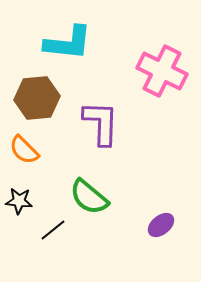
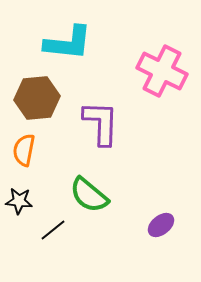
orange semicircle: rotated 56 degrees clockwise
green semicircle: moved 2 px up
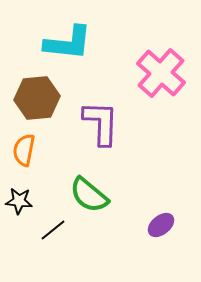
pink cross: moved 1 px left, 2 px down; rotated 15 degrees clockwise
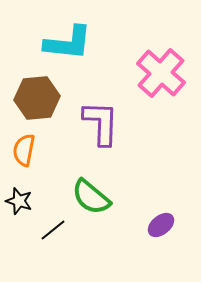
green semicircle: moved 2 px right, 2 px down
black star: rotated 12 degrees clockwise
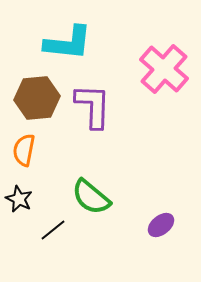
pink cross: moved 3 px right, 4 px up
purple L-shape: moved 8 px left, 17 px up
black star: moved 2 px up; rotated 8 degrees clockwise
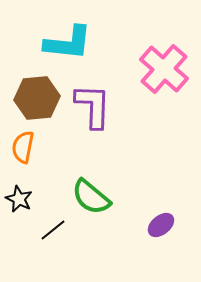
orange semicircle: moved 1 px left, 3 px up
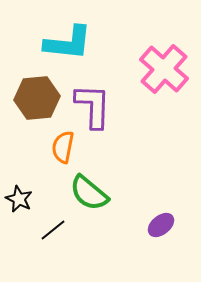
orange semicircle: moved 40 px right
green semicircle: moved 2 px left, 4 px up
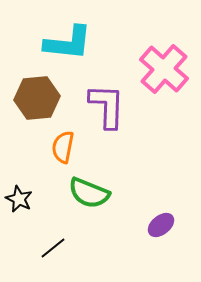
purple L-shape: moved 14 px right
green semicircle: rotated 18 degrees counterclockwise
black line: moved 18 px down
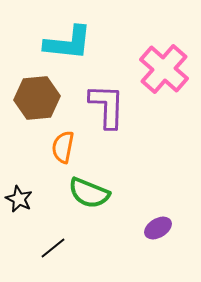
purple ellipse: moved 3 px left, 3 px down; rotated 8 degrees clockwise
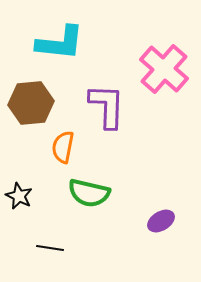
cyan L-shape: moved 8 px left
brown hexagon: moved 6 px left, 5 px down
green semicircle: rotated 9 degrees counterclockwise
black star: moved 3 px up
purple ellipse: moved 3 px right, 7 px up
black line: moved 3 px left; rotated 48 degrees clockwise
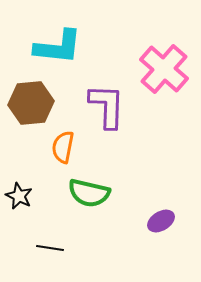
cyan L-shape: moved 2 px left, 4 px down
